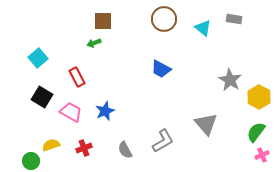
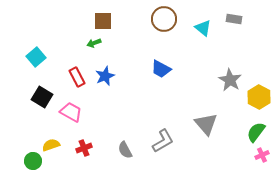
cyan square: moved 2 px left, 1 px up
blue star: moved 35 px up
green circle: moved 2 px right
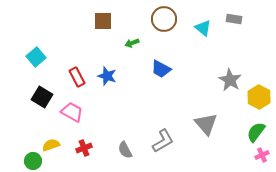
green arrow: moved 38 px right
blue star: moved 2 px right; rotated 30 degrees counterclockwise
pink trapezoid: moved 1 px right
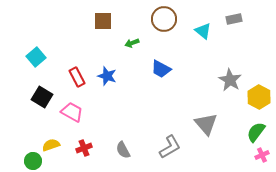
gray rectangle: rotated 21 degrees counterclockwise
cyan triangle: moved 3 px down
gray L-shape: moved 7 px right, 6 px down
gray semicircle: moved 2 px left
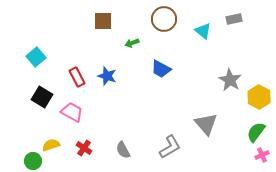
red cross: rotated 35 degrees counterclockwise
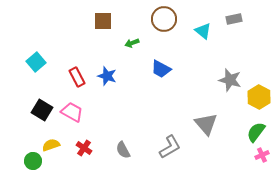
cyan square: moved 5 px down
gray star: rotated 15 degrees counterclockwise
black square: moved 13 px down
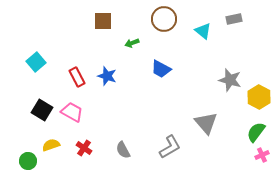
gray triangle: moved 1 px up
green circle: moved 5 px left
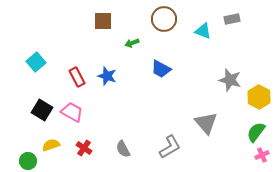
gray rectangle: moved 2 px left
cyan triangle: rotated 18 degrees counterclockwise
gray semicircle: moved 1 px up
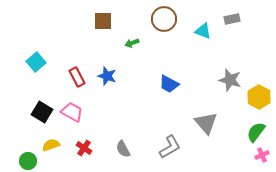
blue trapezoid: moved 8 px right, 15 px down
black square: moved 2 px down
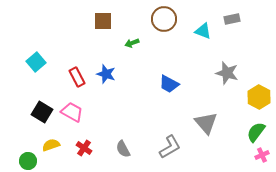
blue star: moved 1 px left, 2 px up
gray star: moved 3 px left, 7 px up
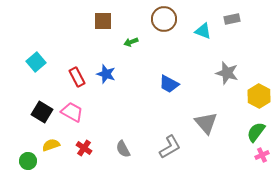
green arrow: moved 1 px left, 1 px up
yellow hexagon: moved 1 px up
